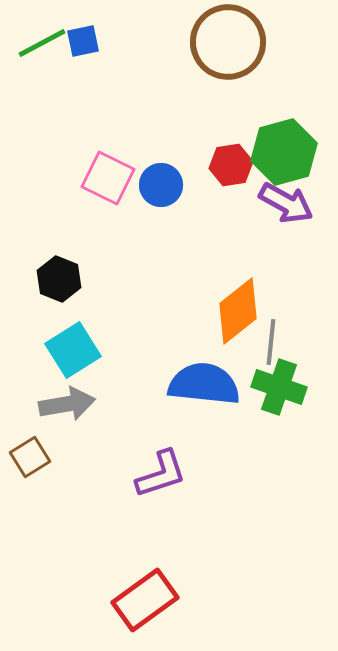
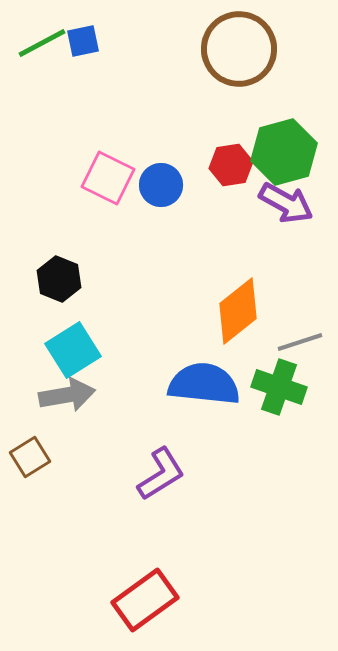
brown circle: moved 11 px right, 7 px down
gray line: moved 29 px right; rotated 66 degrees clockwise
gray arrow: moved 9 px up
purple L-shape: rotated 14 degrees counterclockwise
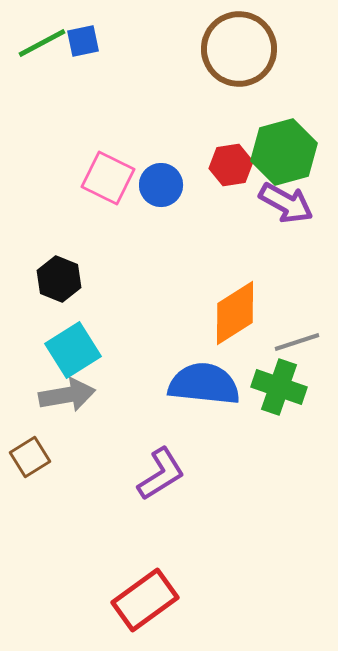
orange diamond: moved 3 px left, 2 px down; rotated 6 degrees clockwise
gray line: moved 3 px left
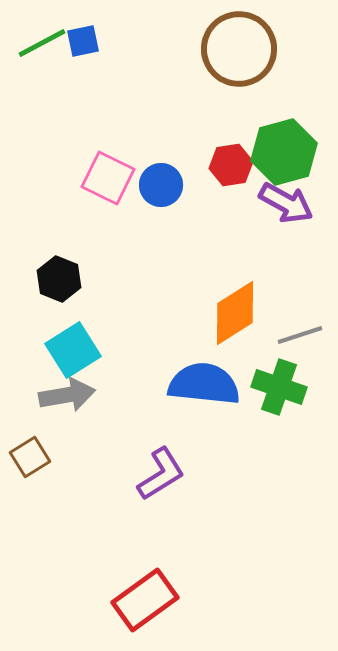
gray line: moved 3 px right, 7 px up
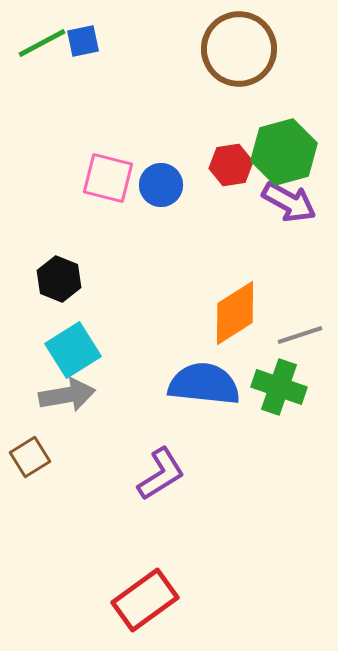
pink square: rotated 12 degrees counterclockwise
purple arrow: moved 3 px right, 1 px up
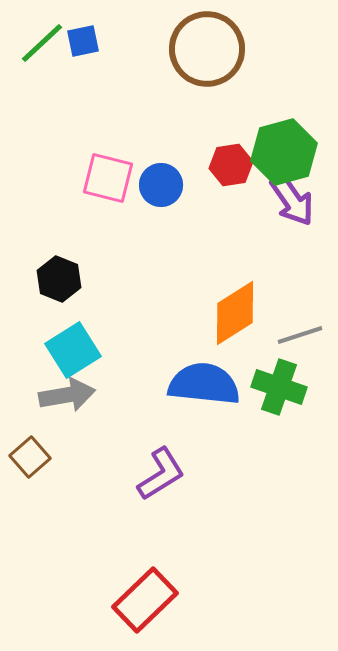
green line: rotated 15 degrees counterclockwise
brown circle: moved 32 px left
purple arrow: moved 3 px right, 2 px up; rotated 26 degrees clockwise
brown square: rotated 9 degrees counterclockwise
red rectangle: rotated 8 degrees counterclockwise
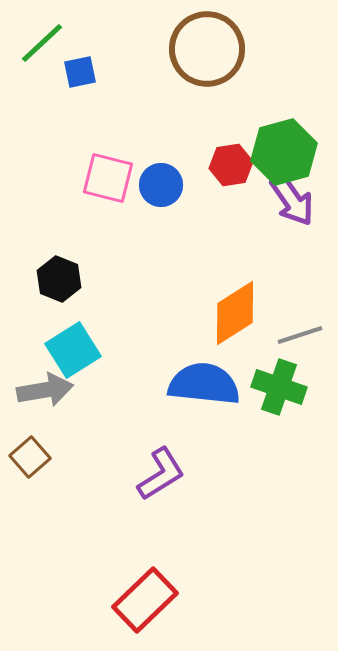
blue square: moved 3 px left, 31 px down
gray arrow: moved 22 px left, 5 px up
